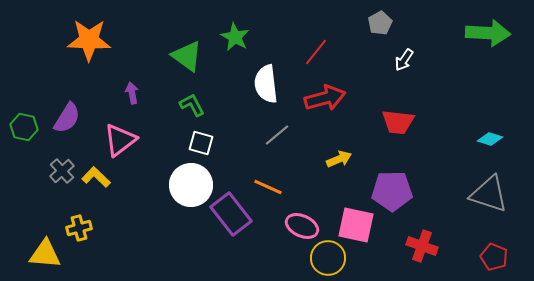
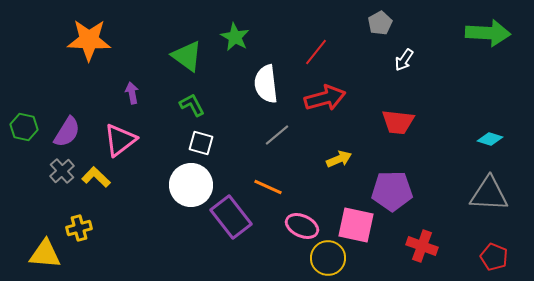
purple semicircle: moved 14 px down
gray triangle: rotated 15 degrees counterclockwise
purple rectangle: moved 3 px down
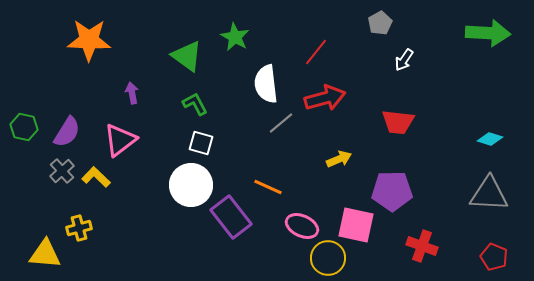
green L-shape: moved 3 px right, 1 px up
gray line: moved 4 px right, 12 px up
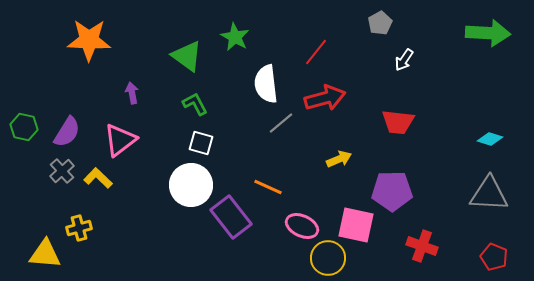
yellow L-shape: moved 2 px right, 1 px down
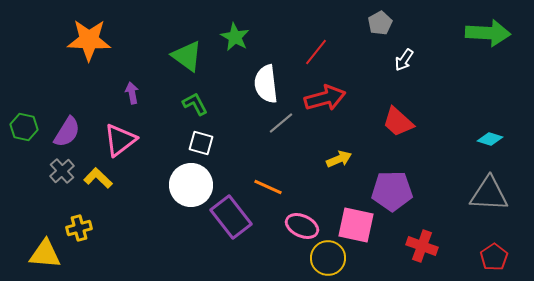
red trapezoid: rotated 36 degrees clockwise
red pentagon: rotated 16 degrees clockwise
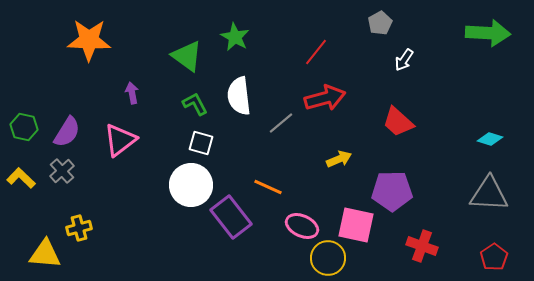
white semicircle: moved 27 px left, 12 px down
yellow L-shape: moved 77 px left
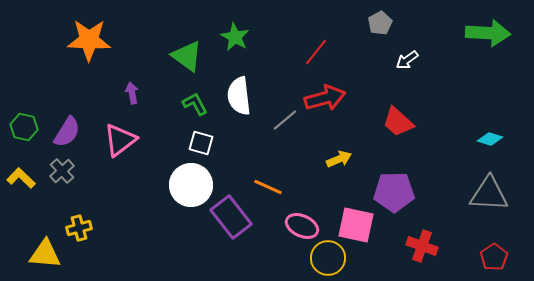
white arrow: moved 3 px right; rotated 20 degrees clockwise
gray line: moved 4 px right, 3 px up
purple pentagon: moved 2 px right, 1 px down
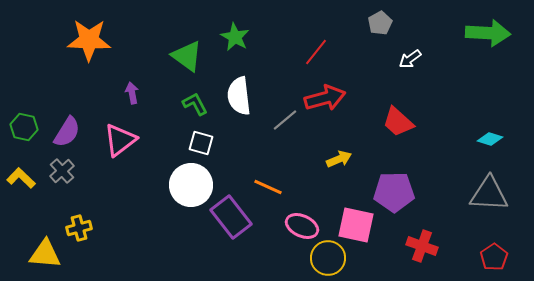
white arrow: moved 3 px right, 1 px up
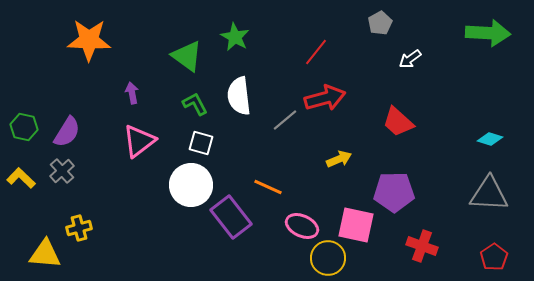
pink triangle: moved 19 px right, 1 px down
